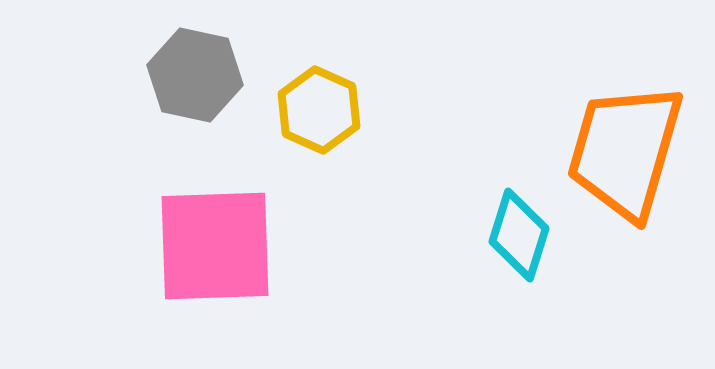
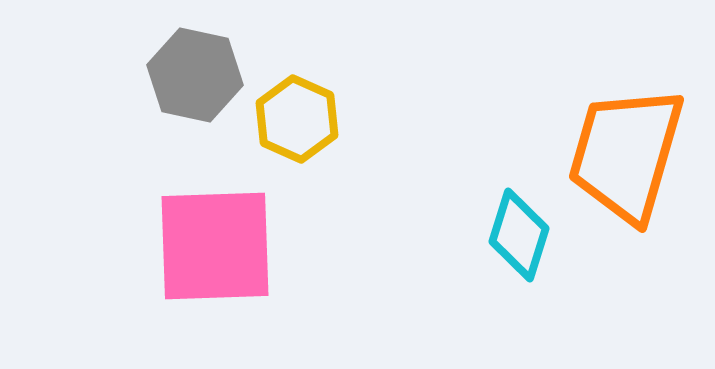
yellow hexagon: moved 22 px left, 9 px down
orange trapezoid: moved 1 px right, 3 px down
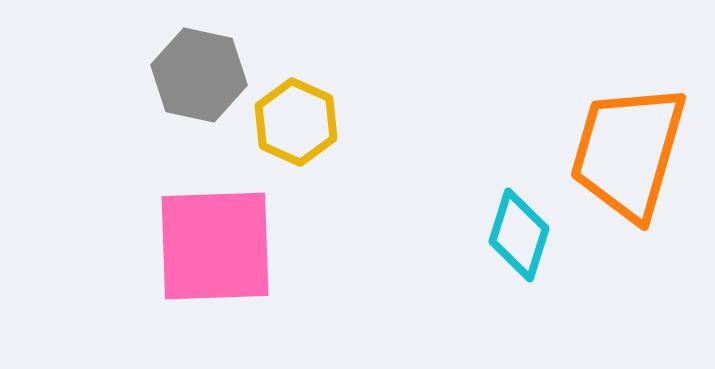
gray hexagon: moved 4 px right
yellow hexagon: moved 1 px left, 3 px down
orange trapezoid: moved 2 px right, 2 px up
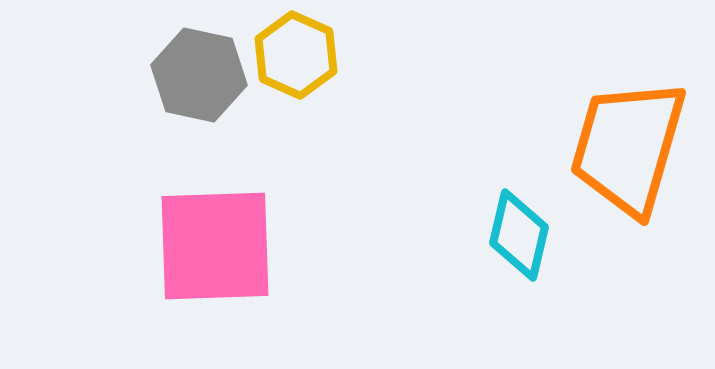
yellow hexagon: moved 67 px up
orange trapezoid: moved 5 px up
cyan diamond: rotated 4 degrees counterclockwise
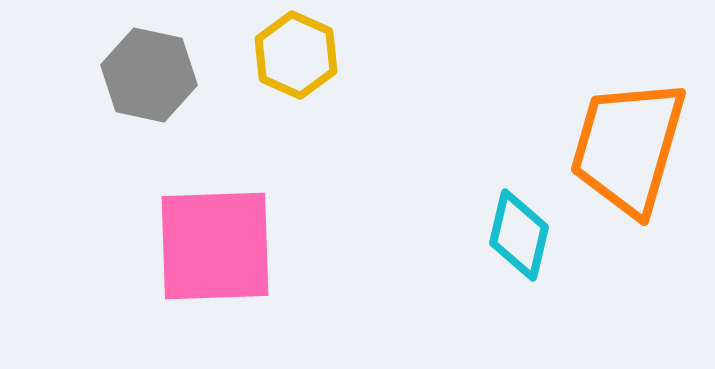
gray hexagon: moved 50 px left
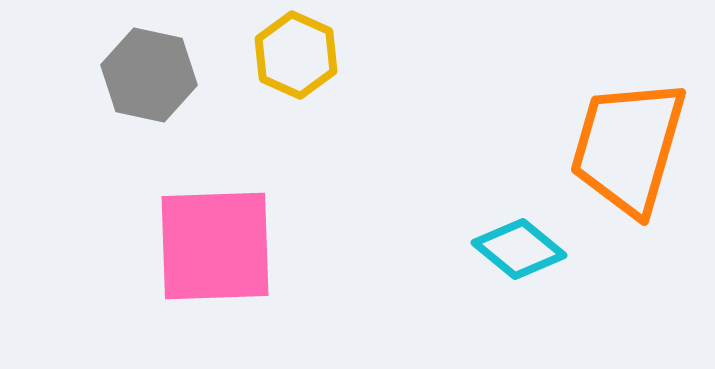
cyan diamond: moved 14 px down; rotated 64 degrees counterclockwise
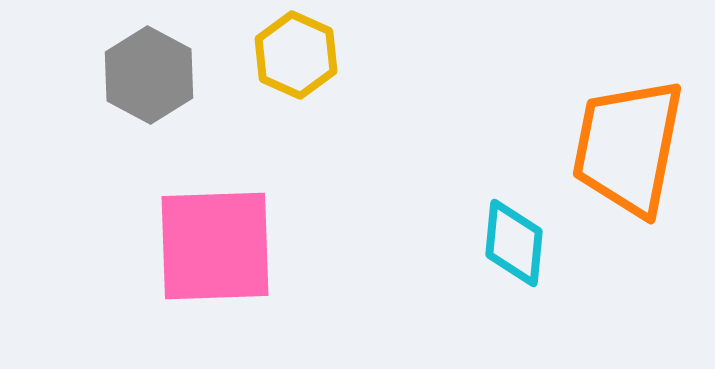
gray hexagon: rotated 16 degrees clockwise
orange trapezoid: rotated 5 degrees counterclockwise
cyan diamond: moved 5 px left, 6 px up; rotated 56 degrees clockwise
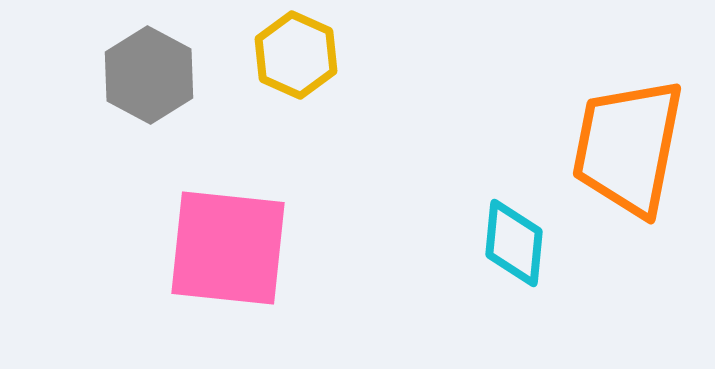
pink square: moved 13 px right, 2 px down; rotated 8 degrees clockwise
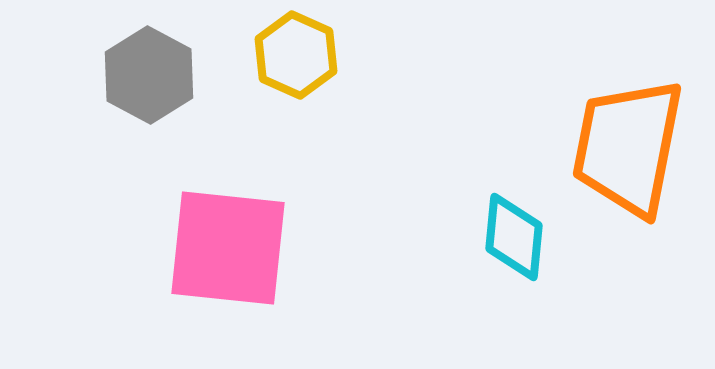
cyan diamond: moved 6 px up
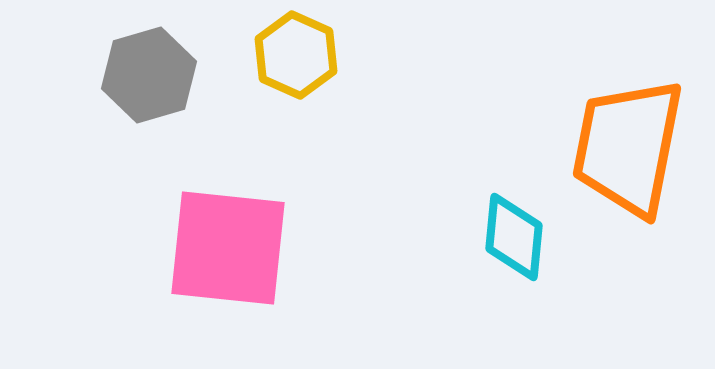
gray hexagon: rotated 16 degrees clockwise
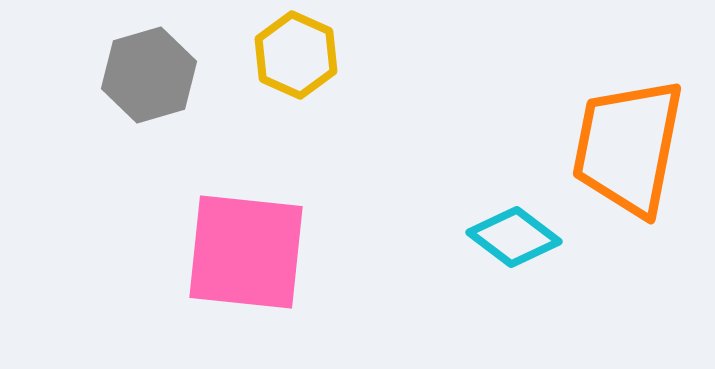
cyan diamond: rotated 58 degrees counterclockwise
pink square: moved 18 px right, 4 px down
